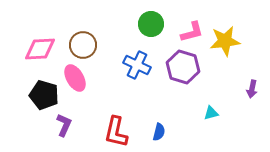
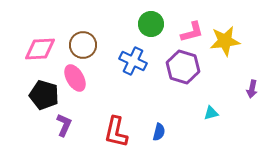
blue cross: moved 4 px left, 4 px up
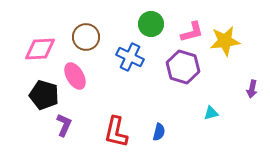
brown circle: moved 3 px right, 8 px up
blue cross: moved 3 px left, 4 px up
pink ellipse: moved 2 px up
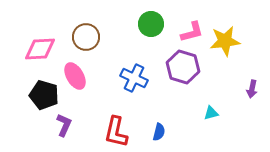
blue cross: moved 4 px right, 21 px down
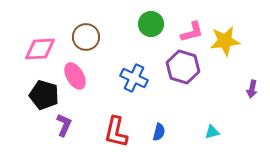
cyan triangle: moved 1 px right, 19 px down
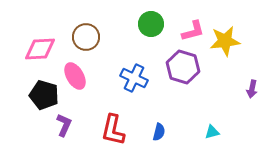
pink L-shape: moved 1 px right, 1 px up
red L-shape: moved 3 px left, 2 px up
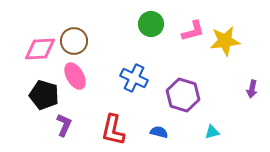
brown circle: moved 12 px left, 4 px down
purple hexagon: moved 28 px down
blue semicircle: rotated 90 degrees counterclockwise
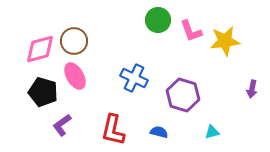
green circle: moved 7 px right, 4 px up
pink L-shape: moved 2 px left; rotated 85 degrees clockwise
pink diamond: rotated 12 degrees counterclockwise
black pentagon: moved 1 px left, 3 px up
purple L-shape: moved 2 px left; rotated 150 degrees counterclockwise
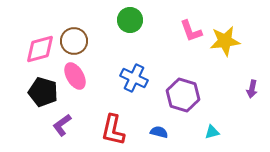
green circle: moved 28 px left
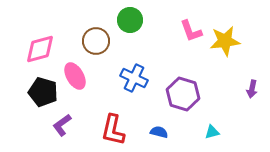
brown circle: moved 22 px right
purple hexagon: moved 1 px up
